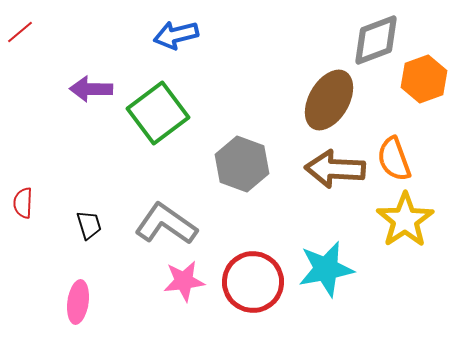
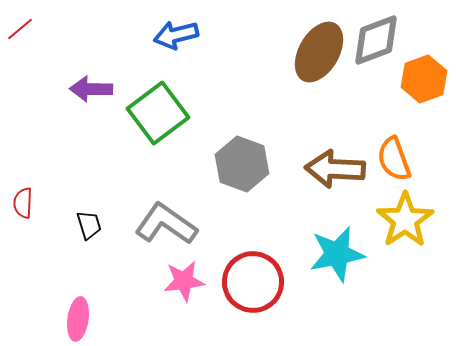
red line: moved 3 px up
brown ellipse: moved 10 px left, 48 px up
cyan star: moved 11 px right, 15 px up
pink ellipse: moved 17 px down
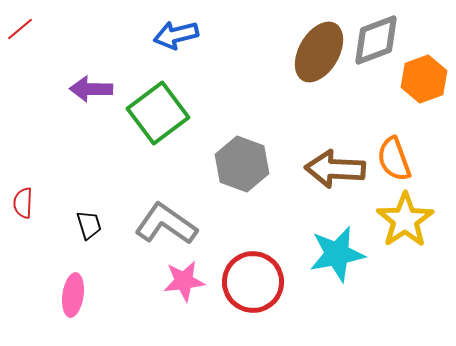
pink ellipse: moved 5 px left, 24 px up
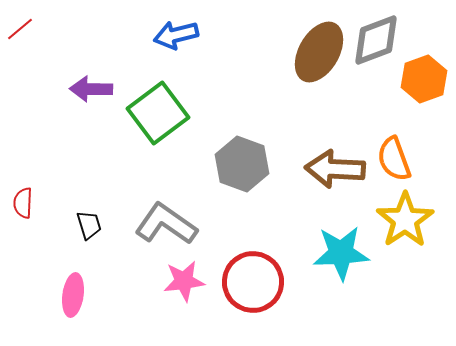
cyan star: moved 4 px right, 1 px up; rotated 8 degrees clockwise
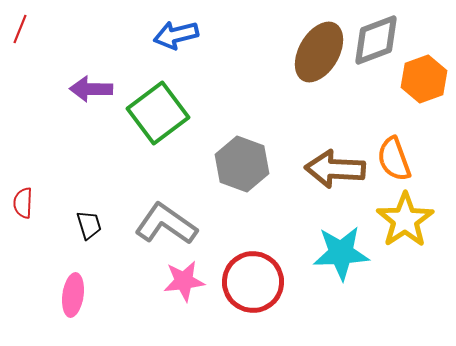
red line: rotated 28 degrees counterclockwise
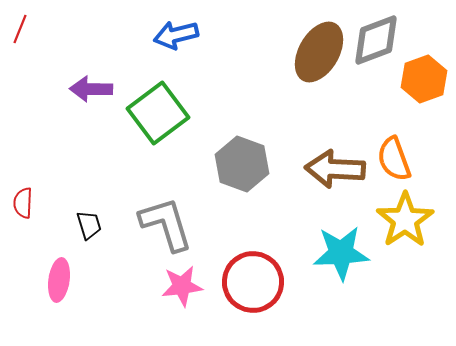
gray L-shape: rotated 38 degrees clockwise
pink star: moved 2 px left, 5 px down
pink ellipse: moved 14 px left, 15 px up
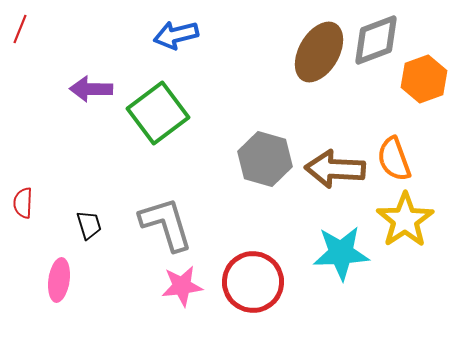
gray hexagon: moved 23 px right, 5 px up; rotated 4 degrees counterclockwise
